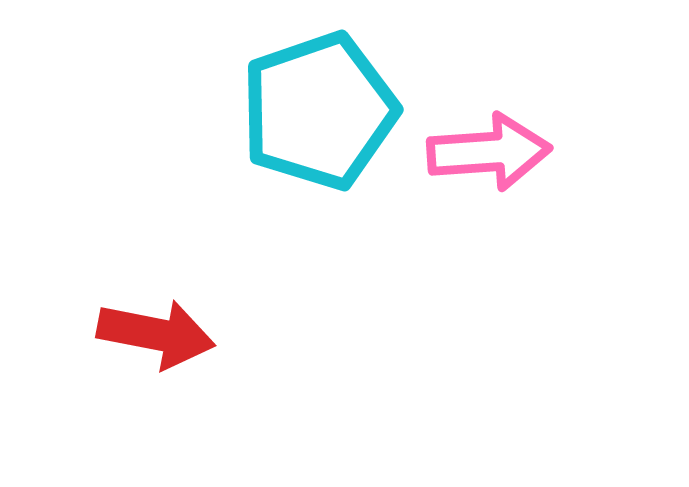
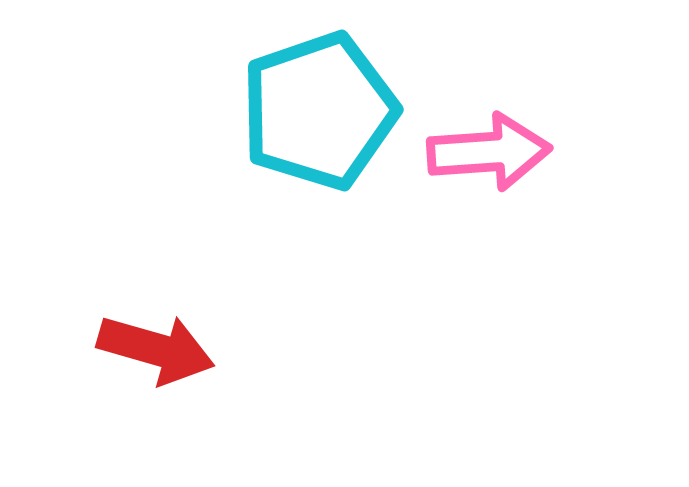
red arrow: moved 15 px down; rotated 5 degrees clockwise
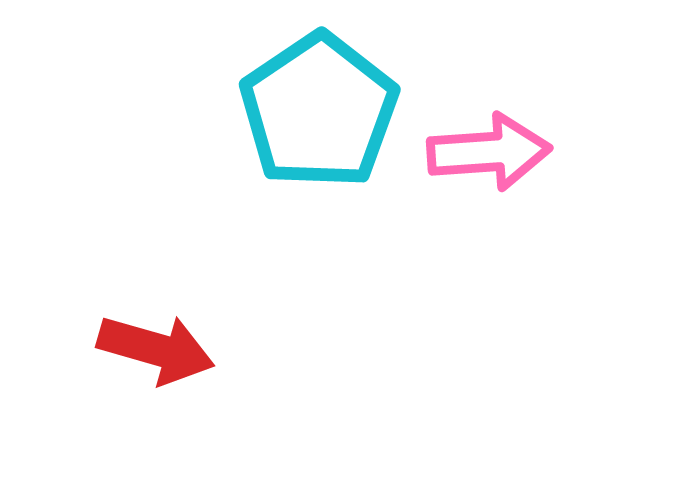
cyan pentagon: rotated 15 degrees counterclockwise
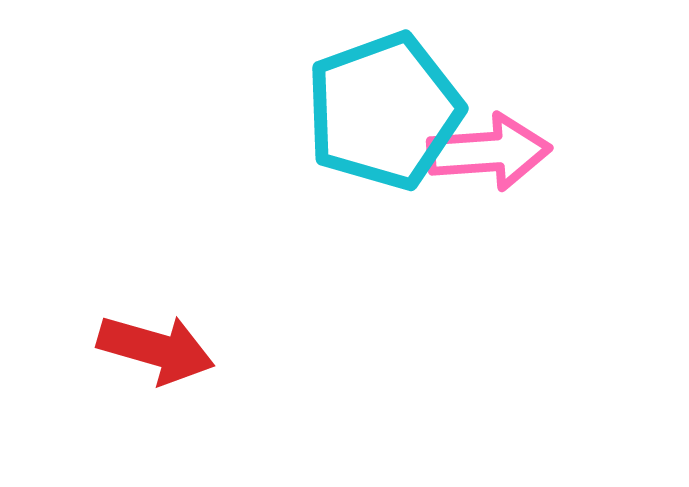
cyan pentagon: moved 65 px right; rotated 14 degrees clockwise
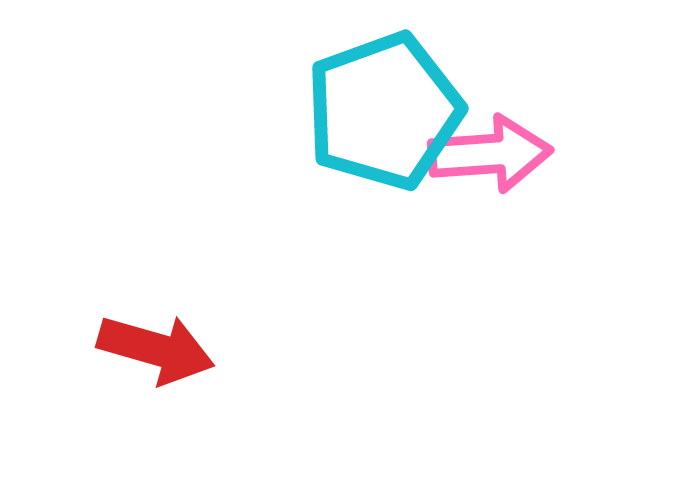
pink arrow: moved 1 px right, 2 px down
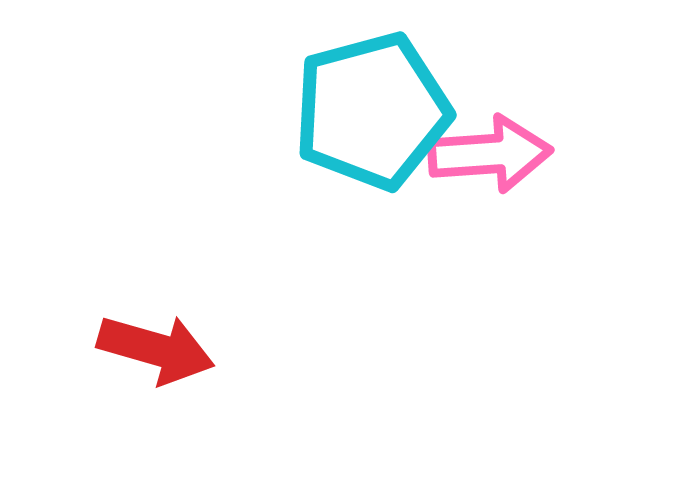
cyan pentagon: moved 12 px left; rotated 5 degrees clockwise
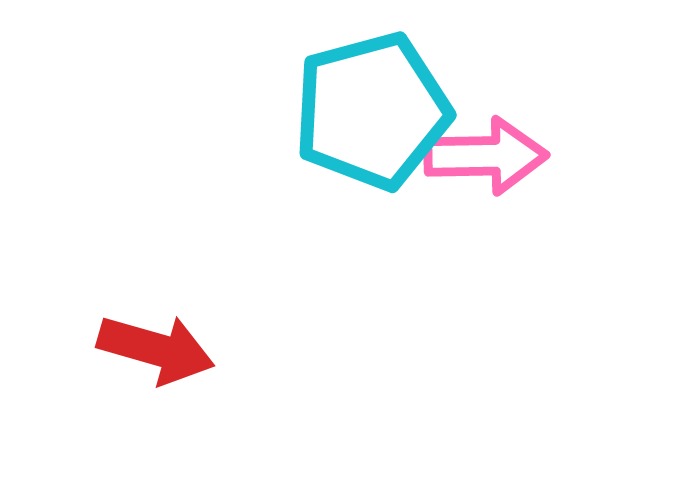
pink arrow: moved 4 px left, 2 px down; rotated 3 degrees clockwise
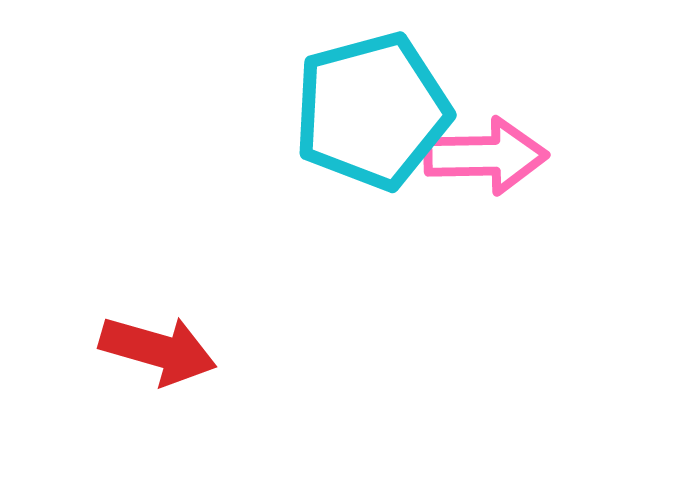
red arrow: moved 2 px right, 1 px down
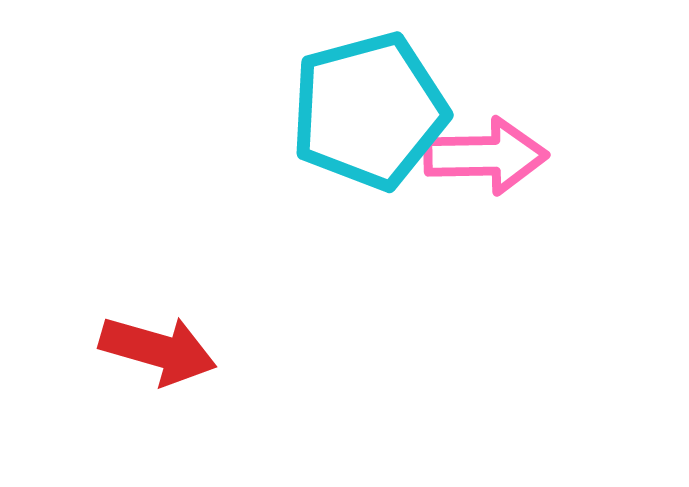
cyan pentagon: moved 3 px left
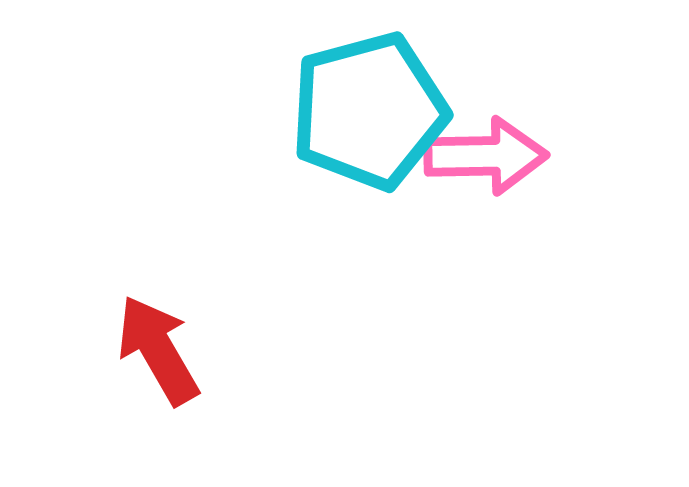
red arrow: rotated 136 degrees counterclockwise
